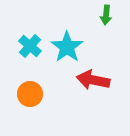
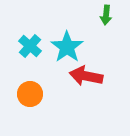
red arrow: moved 7 px left, 4 px up
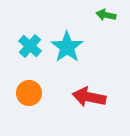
green arrow: rotated 96 degrees clockwise
red arrow: moved 3 px right, 21 px down
orange circle: moved 1 px left, 1 px up
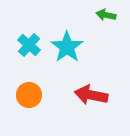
cyan cross: moved 1 px left, 1 px up
orange circle: moved 2 px down
red arrow: moved 2 px right, 2 px up
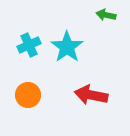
cyan cross: rotated 25 degrees clockwise
orange circle: moved 1 px left
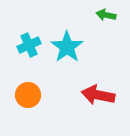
red arrow: moved 7 px right
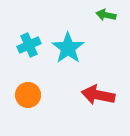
cyan star: moved 1 px right, 1 px down
